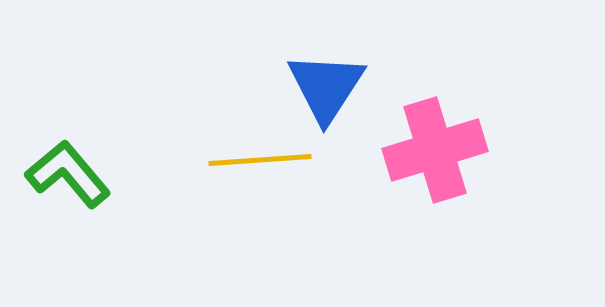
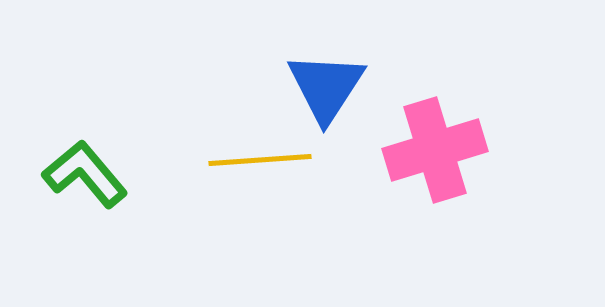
green L-shape: moved 17 px right
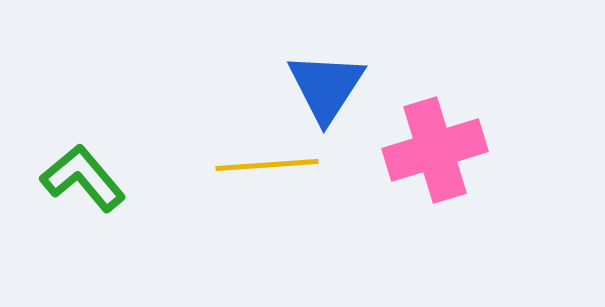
yellow line: moved 7 px right, 5 px down
green L-shape: moved 2 px left, 4 px down
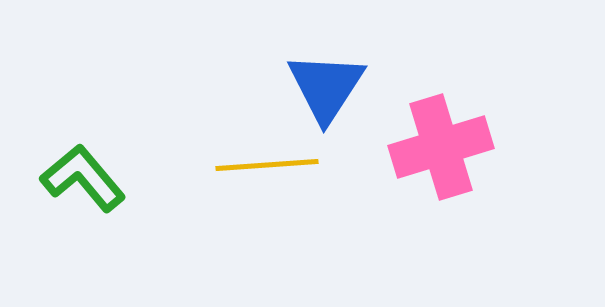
pink cross: moved 6 px right, 3 px up
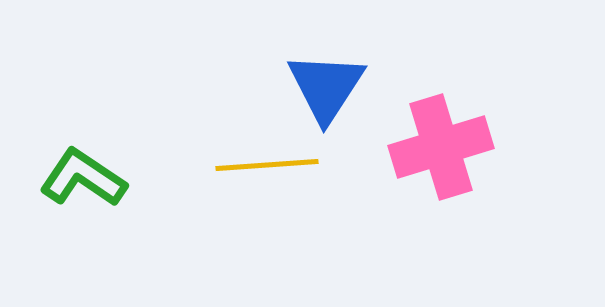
green L-shape: rotated 16 degrees counterclockwise
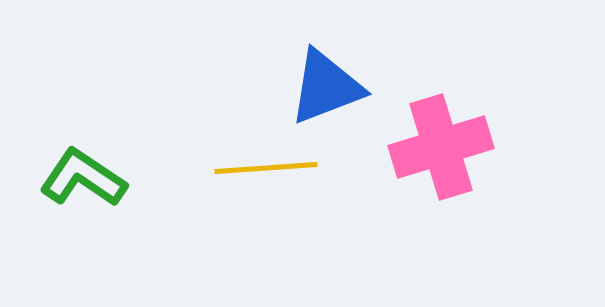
blue triangle: rotated 36 degrees clockwise
yellow line: moved 1 px left, 3 px down
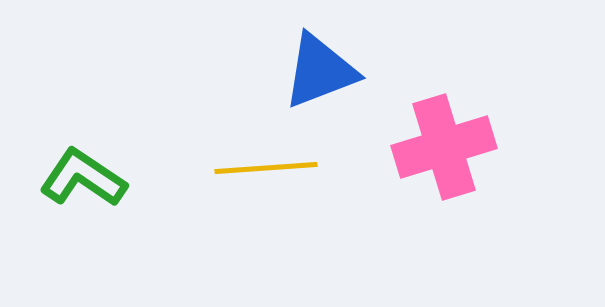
blue triangle: moved 6 px left, 16 px up
pink cross: moved 3 px right
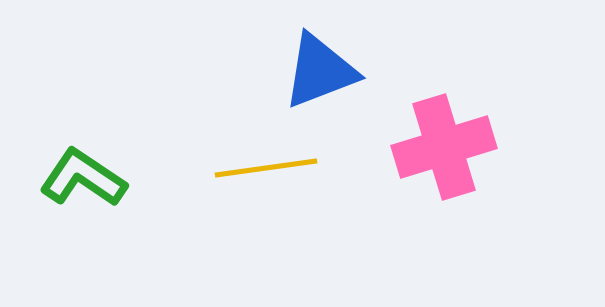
yellow line: rotated 4 degrees counterclockwise
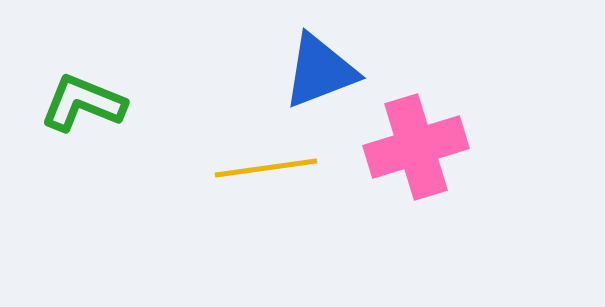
pink cross: moved 28 px left
green L-shape: moved 75 px up; rotated 12 degrees counterclockwise
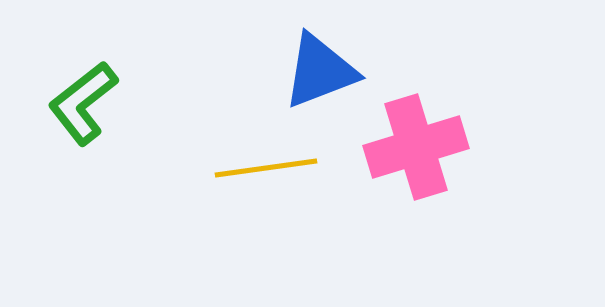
green L-shape: rotated 60 degrees counterclockwise
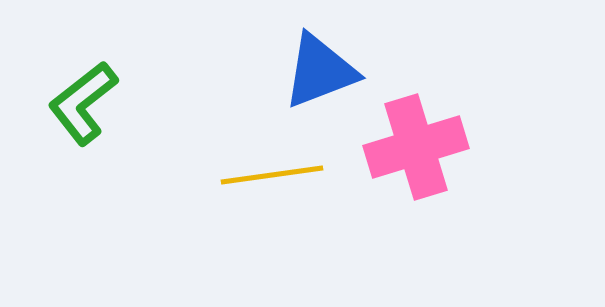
yellow line: moved 6 px right, 7 px down
